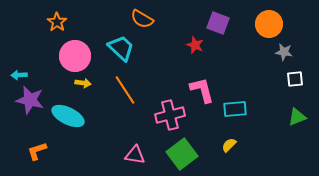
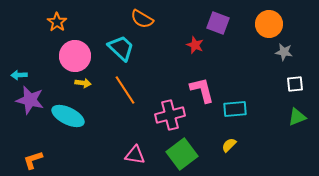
white square: moved 5 px down
orange L-shape: moved 4 px left, 9 px down
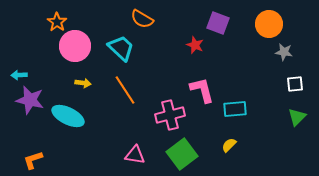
pink circle: moved 10 px up
green triangle: rotated 24 degrees counterclockwise
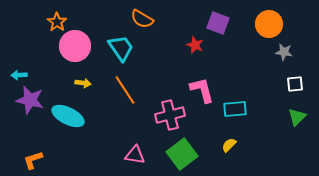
cyan trapezoid: rotated 12 degrees clockwise
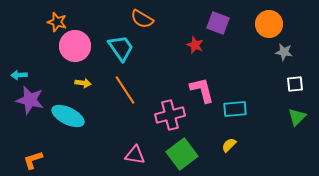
orange star: rotated 18 degrees counterclockwise
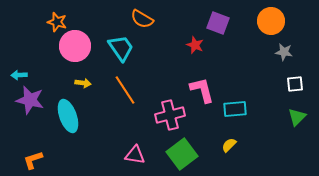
orange circle: moved 2 px right, 3 px up
cyan ellipse: rotated 44 degrees clockwise
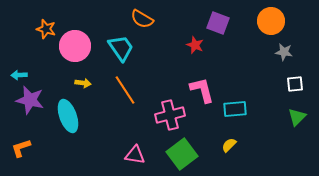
orange star: moved 11 px left, 7 px down
orange L-shape: moved 12 px left, 12 px up
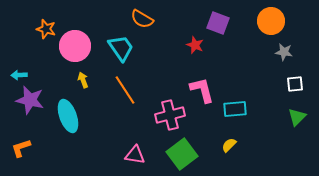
yellow arrow: moved 3 px up; rotated 119 degrees counterclockwise
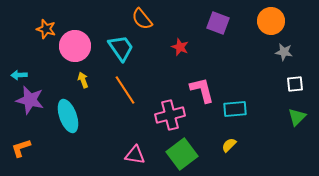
orange semicircle: rotated 20 degrees clockwise
red star: moved 15 px left, 2 px down
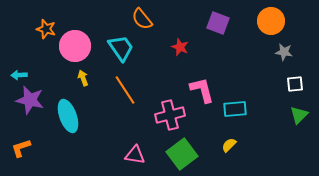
yellow arrow: moved 2 px up
green triangle: moved 2 px right, 2 px up
